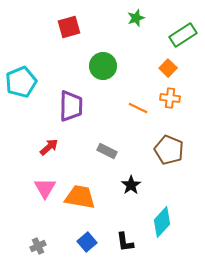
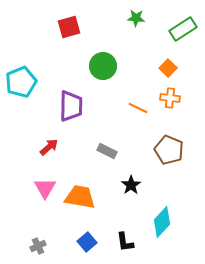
green star: rotated 24 degrees clockwise
green rectangle: moved 6 px up
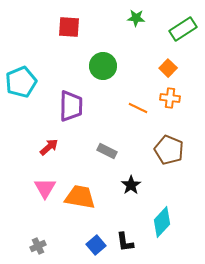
red square: rotated 20 degrees clockwise
blue square: moved 9 px right, 3 px down
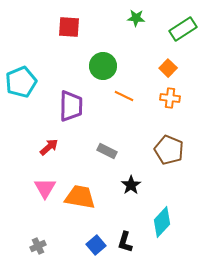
orange line: moved 14 px left, 12 px up
black L-shape: rotated 25 degrees clockwise
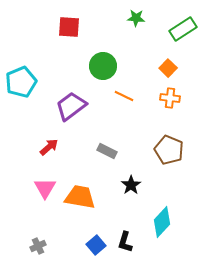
purple trapezoid: rotated 128 degrees counterclockwise
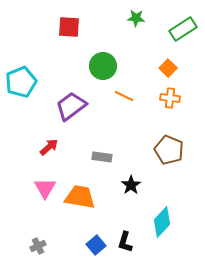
gray rectangle: moved 5 px left, 6 px down; rotated 18 degrees counterclockwise
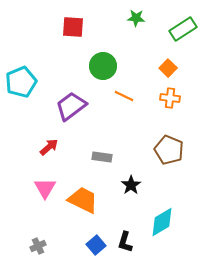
red square: moved 4 px right
orange trapezoid: moved 3 px right, 3 px down; rotated 16 degrees clockwise
cyan diamond: rotated 16 degrees clockwise
